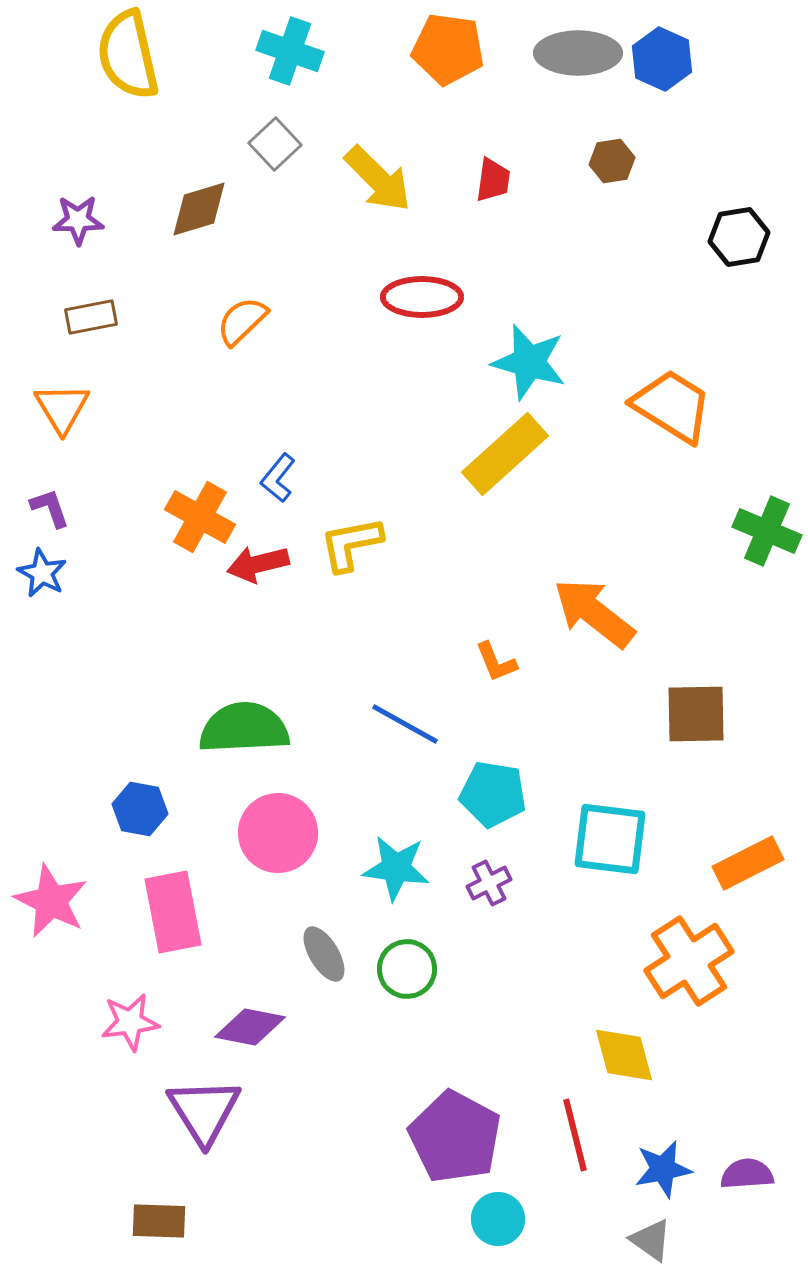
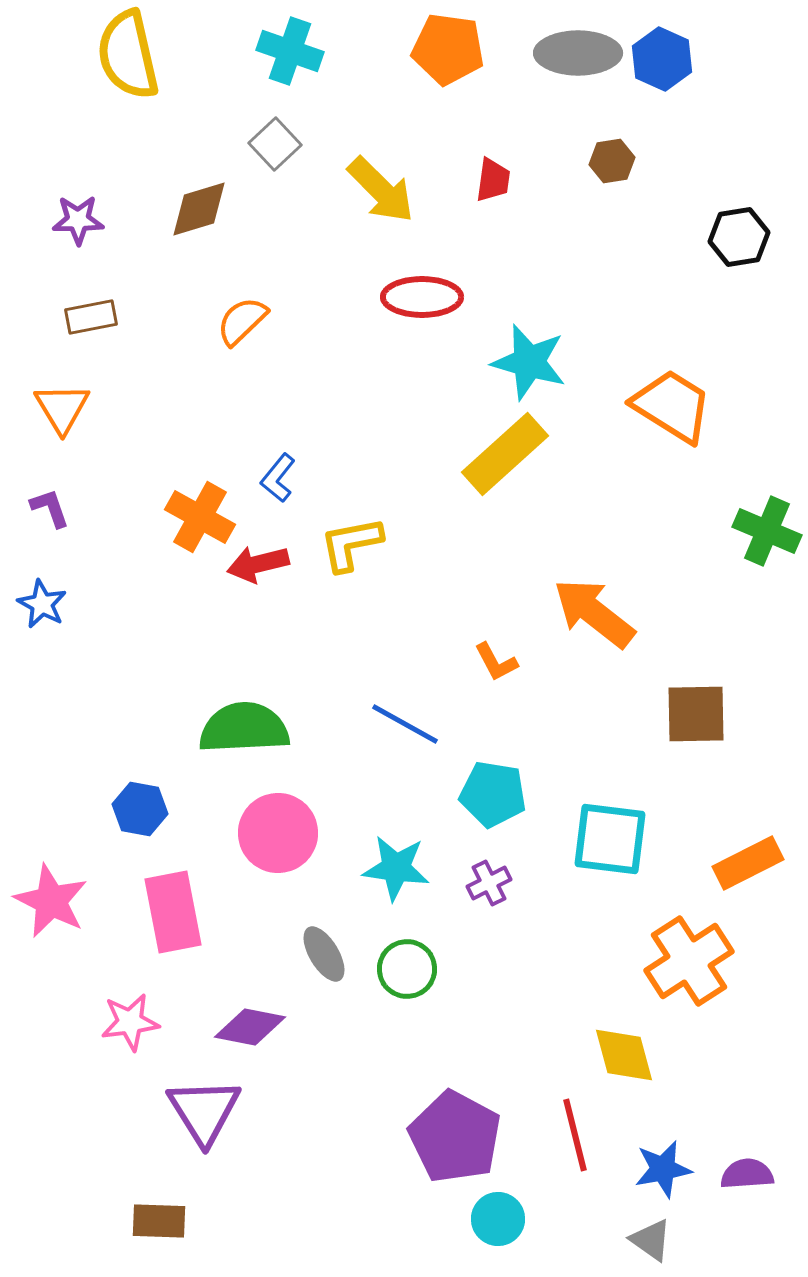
yellow arrow at (378, 179): moved 3 px right, 11 px down
blue star at (42, 573): moved 31 px down
orange L-shape at (496, 662): rotated 6 degrees counterclockwise
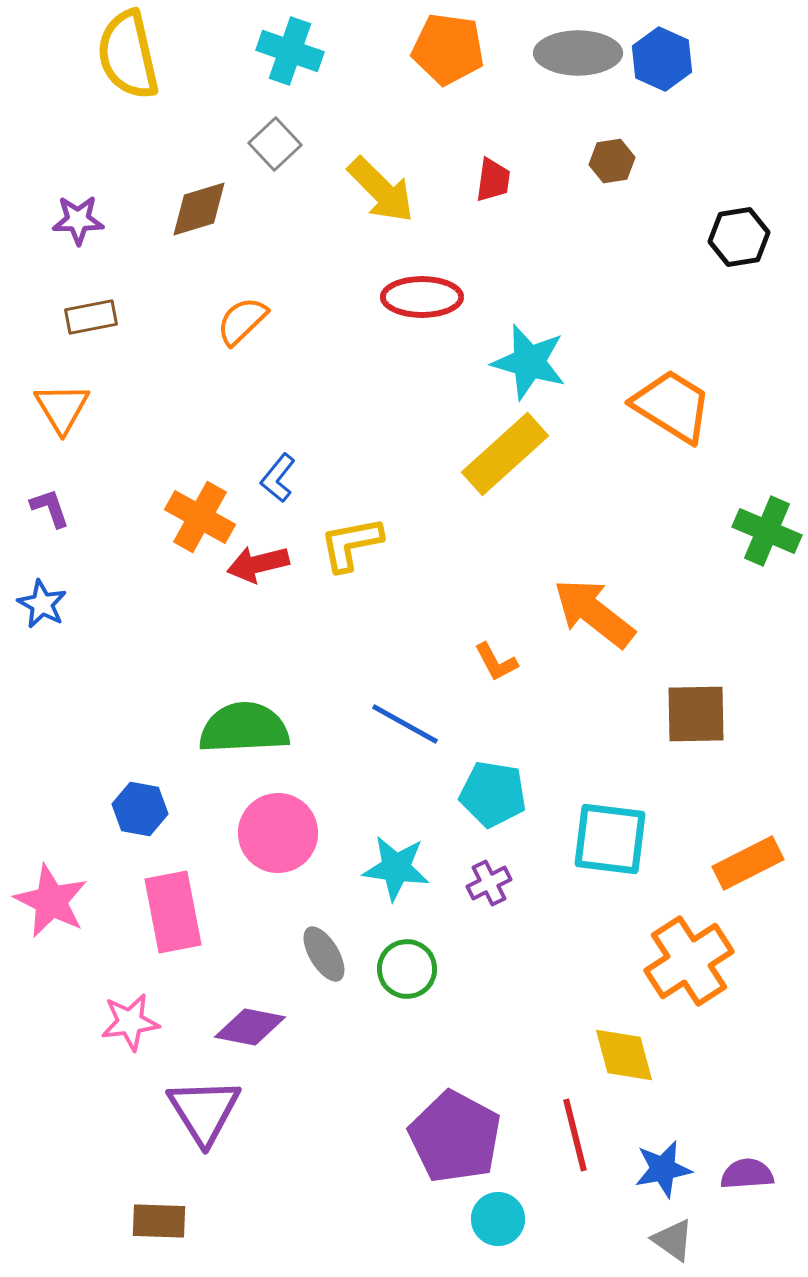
gray triangle at (651, 1240): moved 22 px right
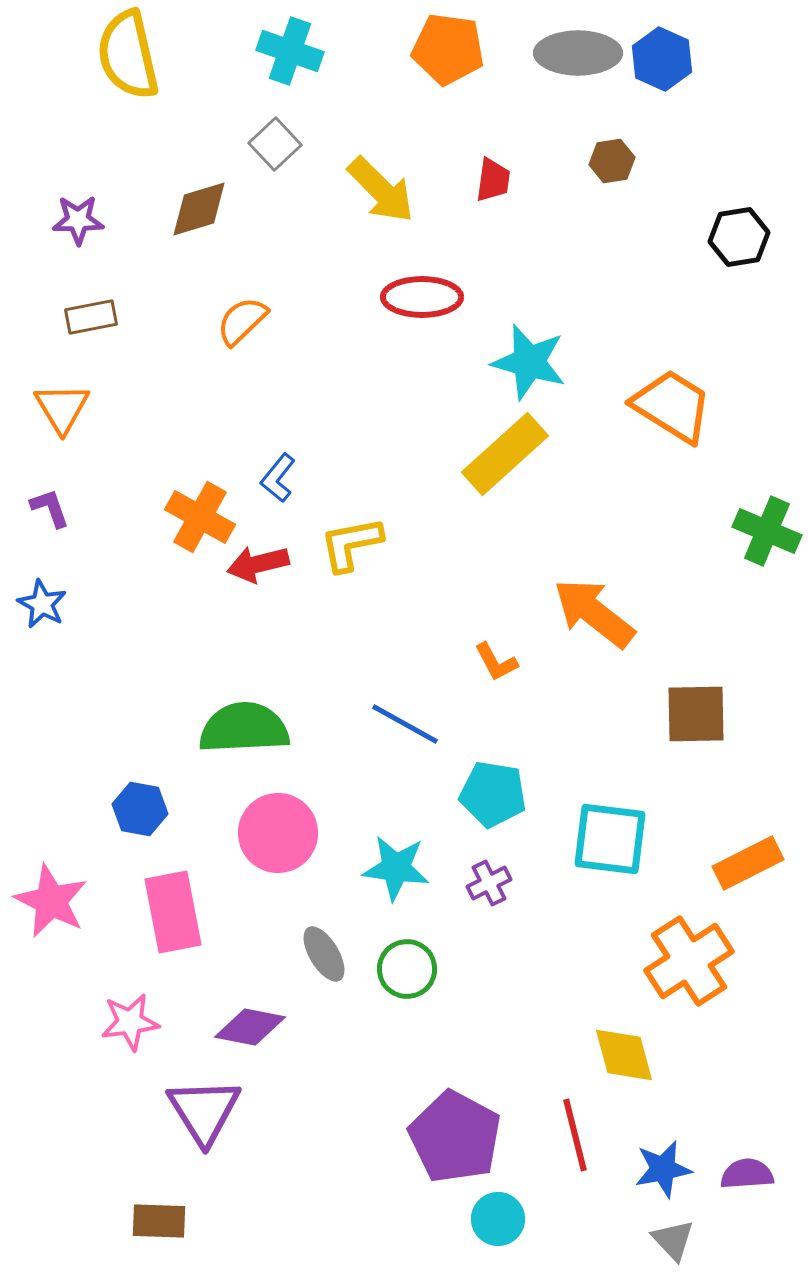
gray triangle at (673, 1240): rotated 12 degrees clockwise
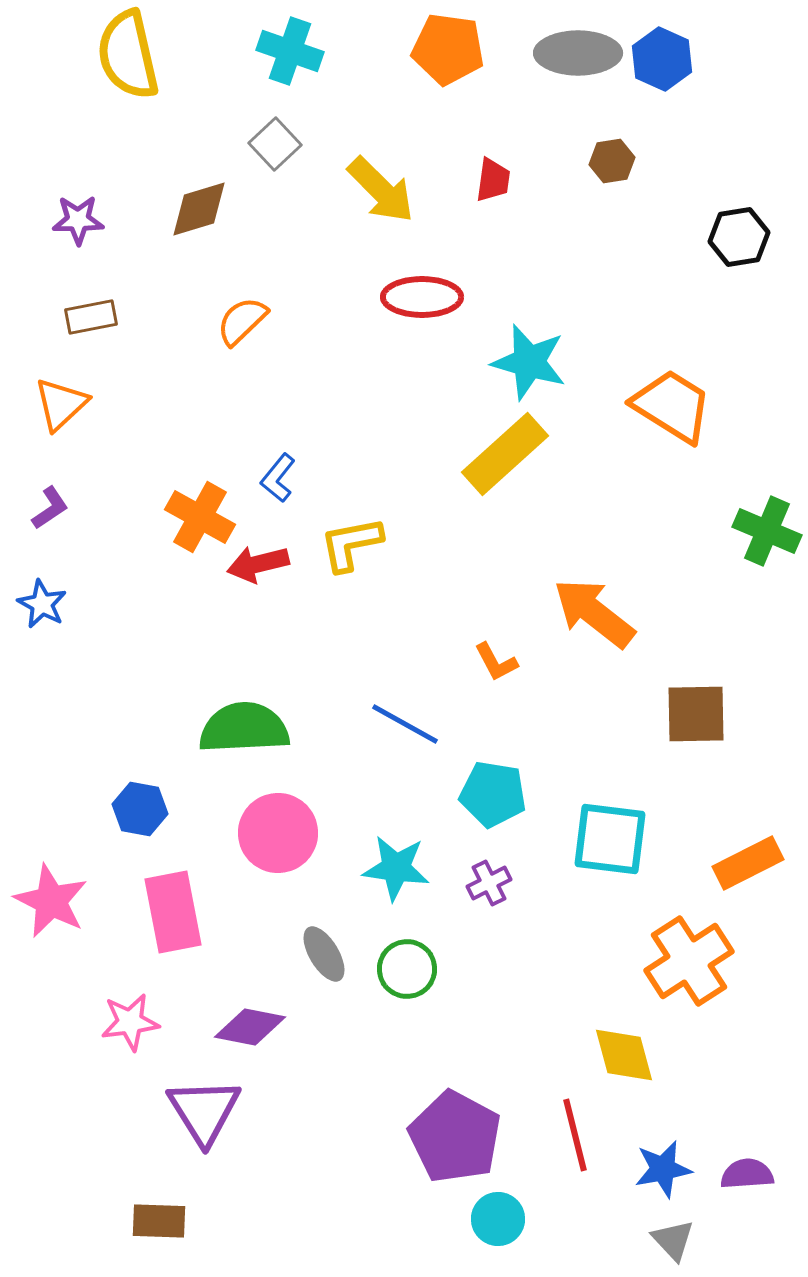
orange triangle at (62, 408): moved 1 px left, 4 px up; rotated 18 degrees clockwise
purple L-shape at (50, 508): rotated 75 degrees clockwise
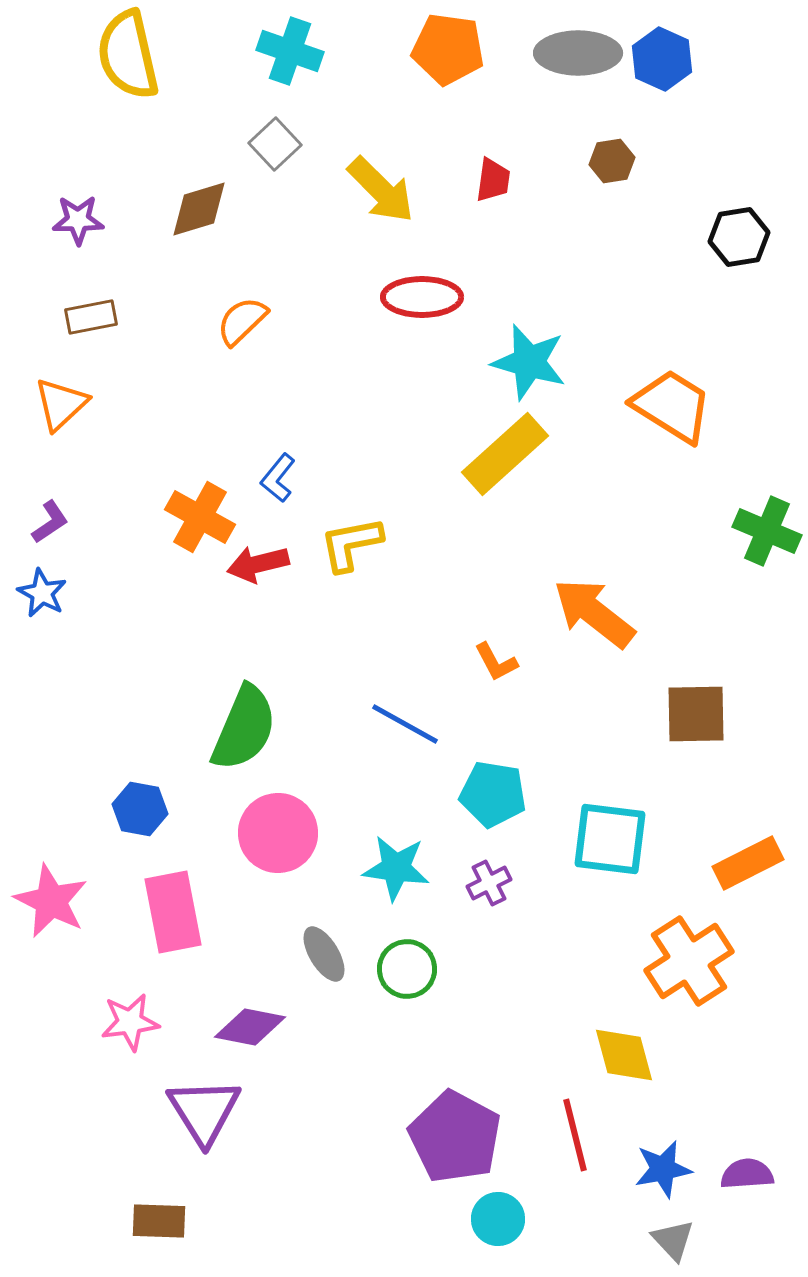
purple L-shape at (50, 508): moved 14 px down
blue star at (42, 604): moved 11 px up
green semicircle at (244, 728): rotated 116 degrees clockwise
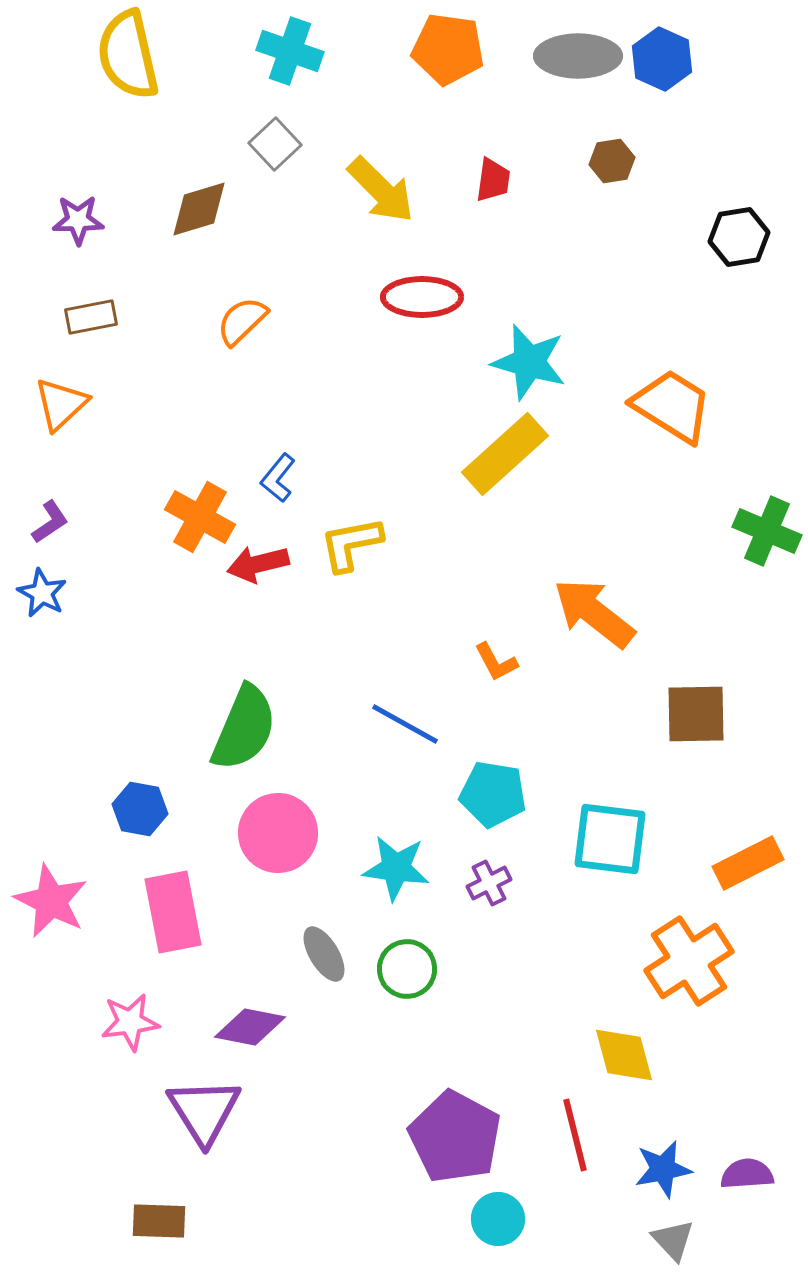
gray ellipse at (578, 53): moved 3 px down
